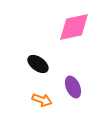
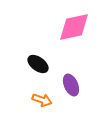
purple ellipse: moved 2 px left, 2 px up
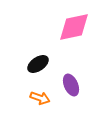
black ellipse: rotated 70 degrees counterclockwise
orange arrow: moved 2 px left, 2 px up
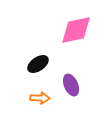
pink diamond: moved 2 px right, 3 px down
orange arrow: rotated 18 degrees counterclockwise
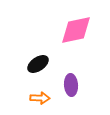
purple ellipse: rotated 20 degrees clockwise
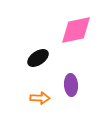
black ellipse: moved 6 px up
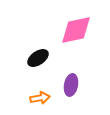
purple ellipse: rotated 15 degrees clockwise
orange arrow: rotated 12 degrees counterclockwise
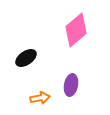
pink diamond: rotated 28 degrees counterclockwise
black ellipse: moved 12 px left
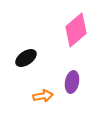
purple ellipse: moved 1 px right, 3 px up
orange arrow: moved 3 px right, 2 px up
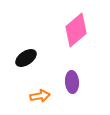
purple ellipse: rotated 15 degrees counterclockwise
orange arrow: moved 3 px left
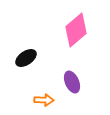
purple ellipse: rotated 20 degrees counterclockwise
orange arrow: moved 4 px right, 4 px down; rotated 12 degrees clockwise
